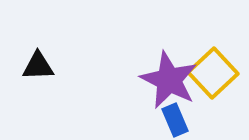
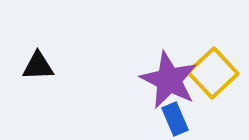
blue rectangle: moved 1 px up
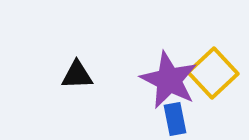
black triangle: moved 39 px right, 9 px down
blue rectangle: rotated 12 degrees clockwise
